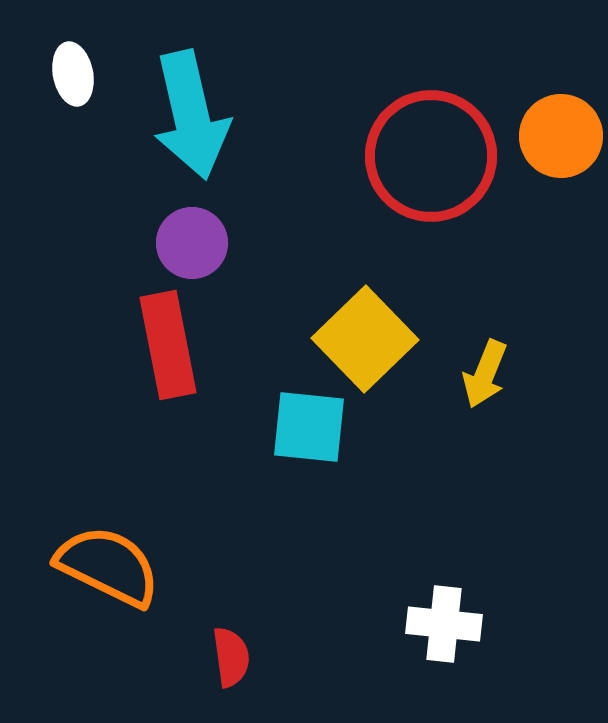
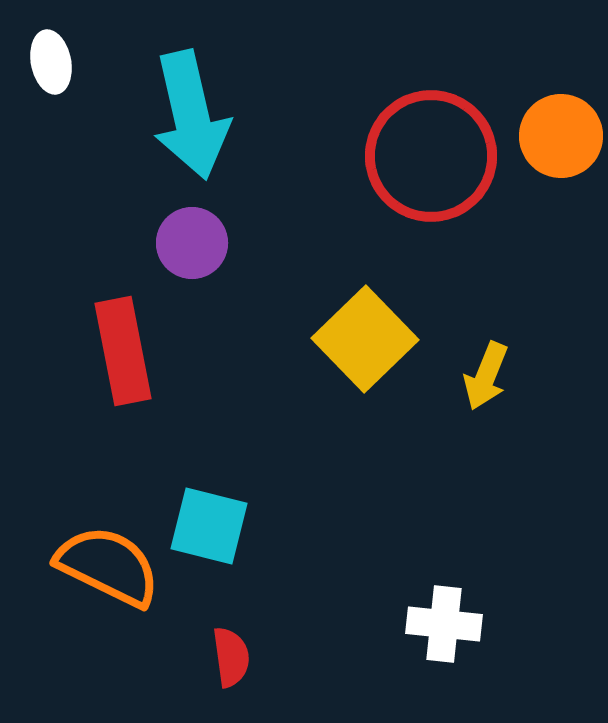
white ellipse: moved 22 px left, 12 px up
red rectangle: moved 45 px left, 6 px down
yellow arrow: moved 1 px right, 2 px down
cyan square: moved 100 px left, 99 px down; rotated 8 degrees clockwise
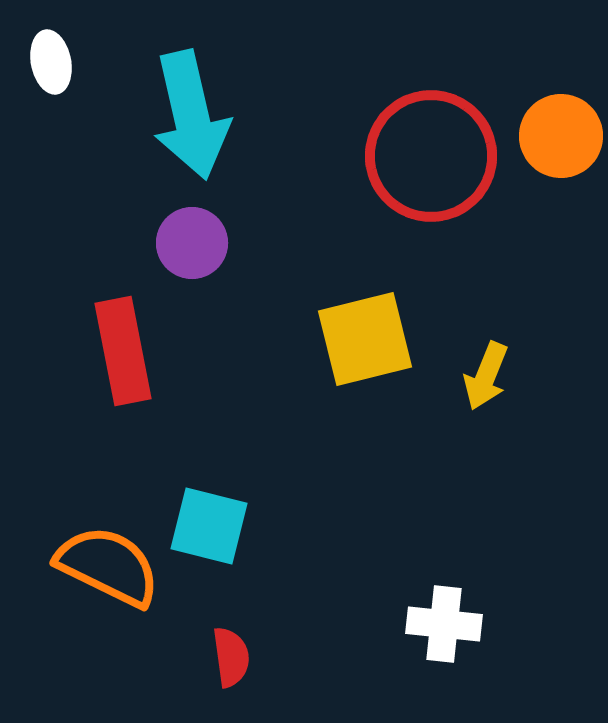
yellow square: rotated 30 degrees clockwise
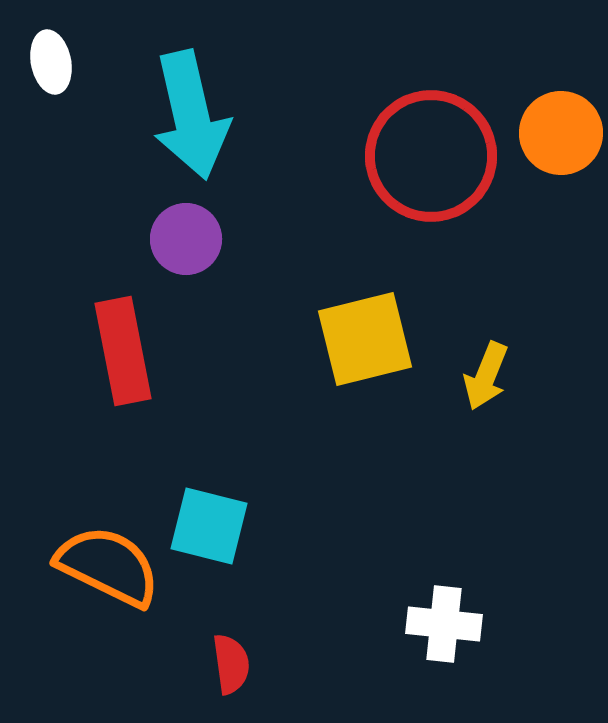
orange circle: moved 3 px up
purple circle: moved 6 px left, 4 px up
red semicircle: moved 7 px down
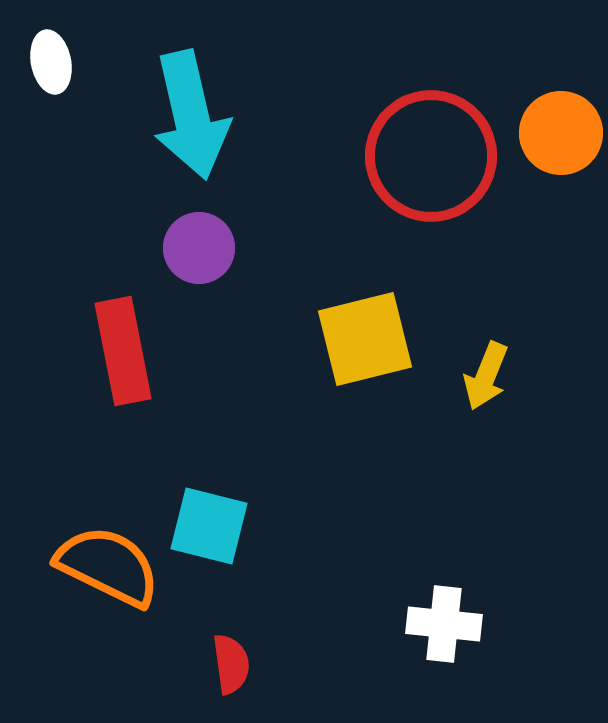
purple circle: moved 13 px right, 9 px down
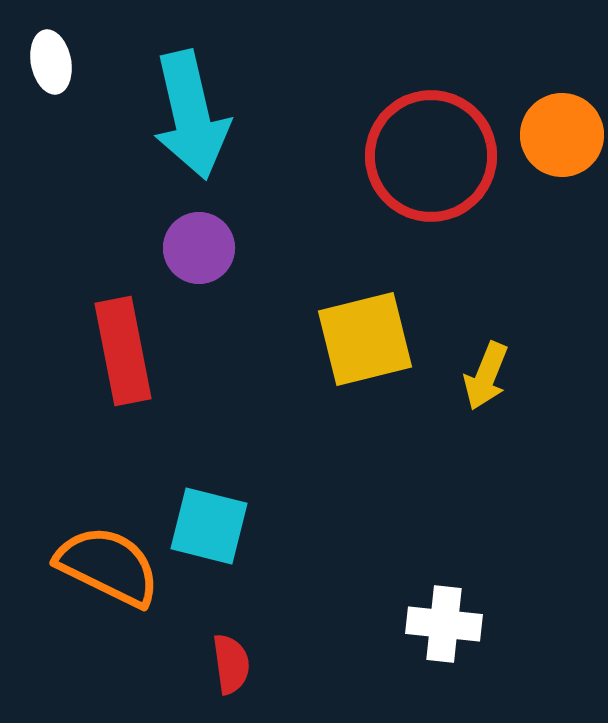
orange circle: moved 1 px right, 2 px down
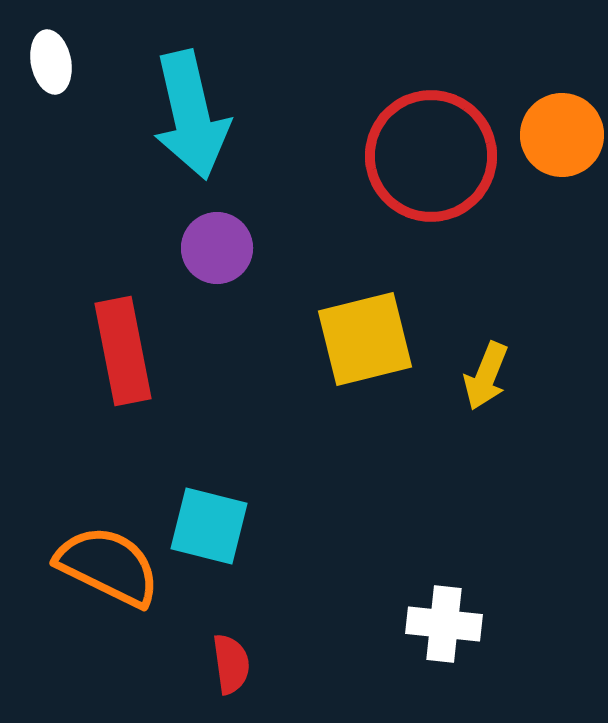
purple circle: moved 18 px right
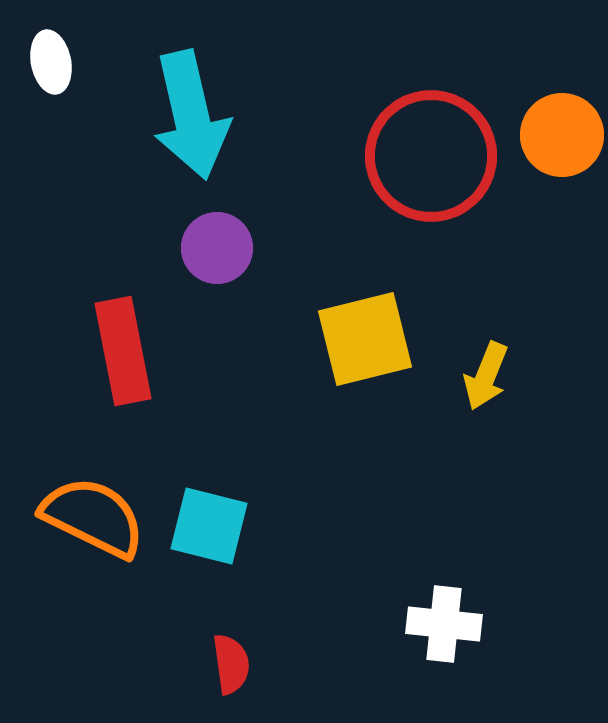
orange semicircle: moved 15 px left, 49 px up
